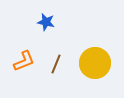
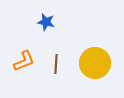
brown line: rotated 18 degrees counterclockwise
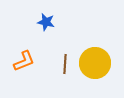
brown line: moved 9 px right
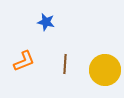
yellow circle: moved 10 px right, 7 px down
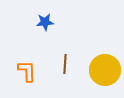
blue star: moved 1 px left; rotated 18 degrees counterclockwise
orange L-shape: moved 3 px right, 10 px down; rotated 70 degrees counterclockwise
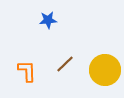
blue star: moved 3 px right, 2 px up
brown line: rotated 42 degrees clockwise
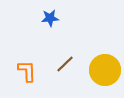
blue star: moved 2 px right, 2 px up
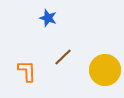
blue star: moved 2 px left; rotated 24 degrees clockwise
brown line: moved 2 px left, 7 px up
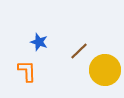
blue star: moved 9 px left, 24 px down
brown line: moved 16 px right, 6 px up
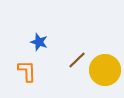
brown line: moved 2 px left, 9 px down
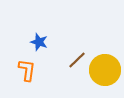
orange L-shape: moved 1 px up; rotated 10 degrees clockwise
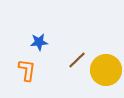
blue star: rotated 24 degrees counterclockwise
yellow circle: moved 1 px right
